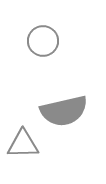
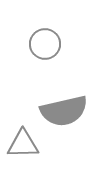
gray circle: moved 2 px right, 3 px down
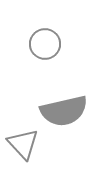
gray triangle: rotated 48 degrees clockwise
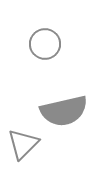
gray triangle: rotated 28 degrees clockwise
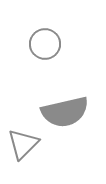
gray semicircle: moved 1 px right, 1 px down
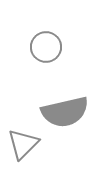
gray circle: moved 1 px right, 3 px down
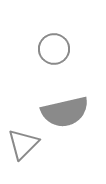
gray circle: moved 8 px right, 2 px down
